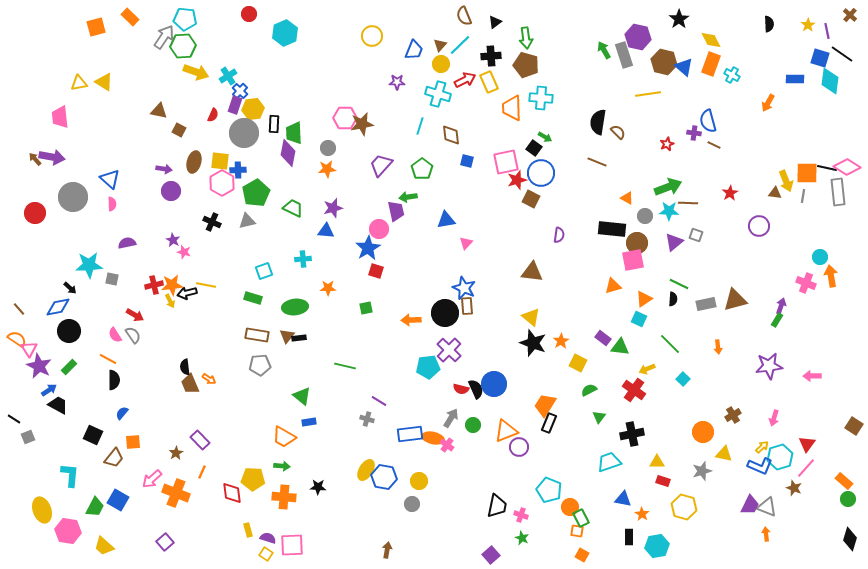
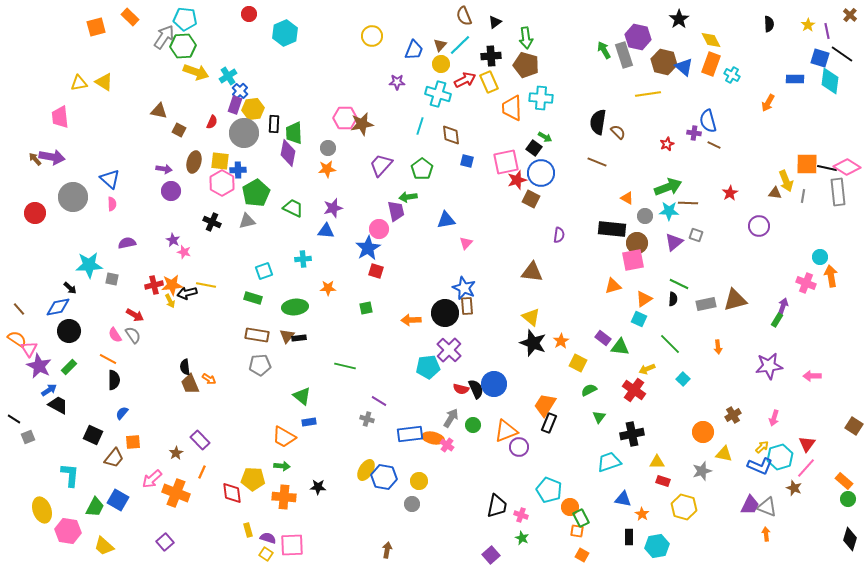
red semicircle at (213, 115): moved 1 px left, 7 px down
orange square at (807, 173): moved 9 px up
purple arrow at (781, 306): moved 2 px right
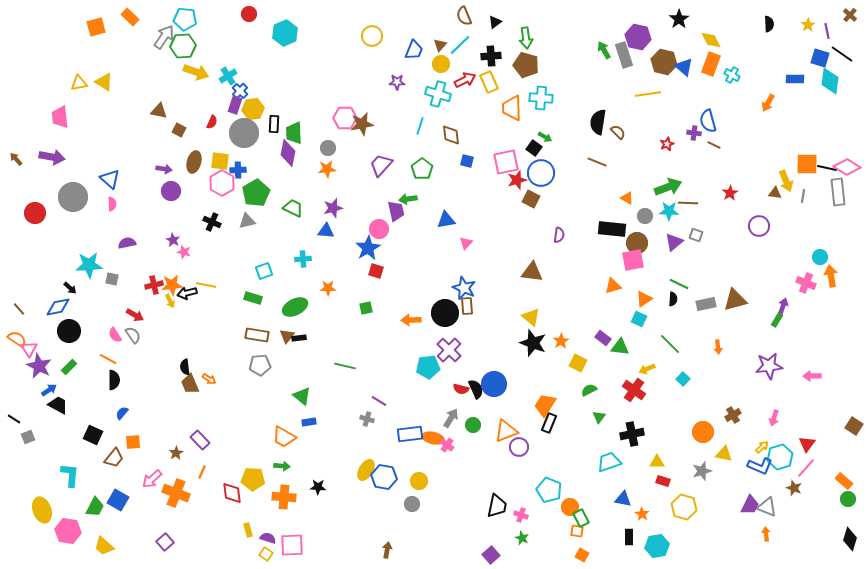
brown arrow at (35, 159): moved 19 px left
green arrow at (408, 197): moved 2 px down
green ellipse at (295, 307): rotated 20 degrees counterclockwise
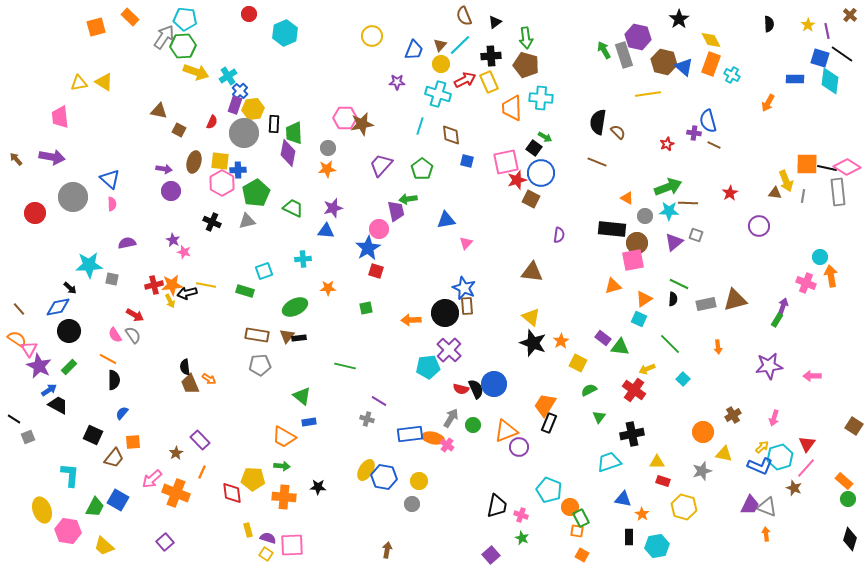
green rectangle at (253, 298): moved 8 px left, 7 px up
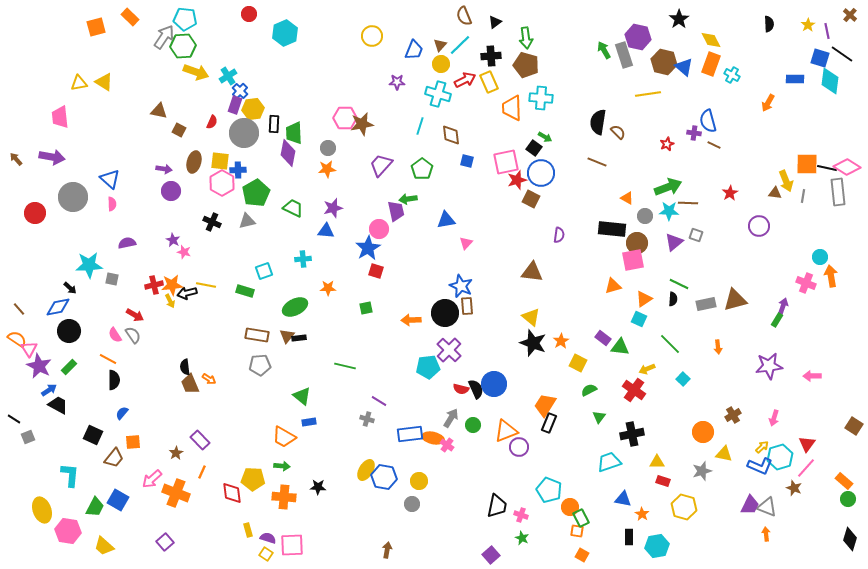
blue star at (464, 288): moved 3 px left, 2 px up
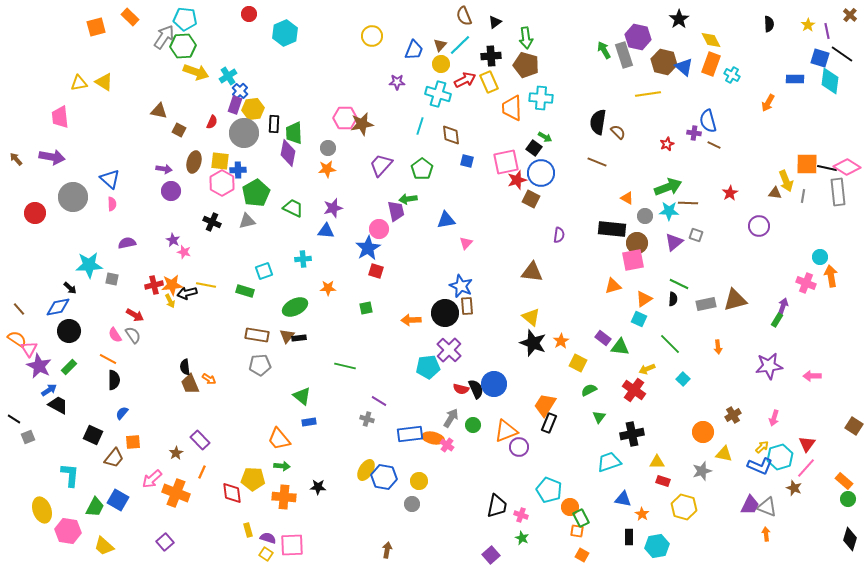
orange trapezoid at (284, 437): moved 5 px left, 2 px down; rotated 20 degrees clockwise
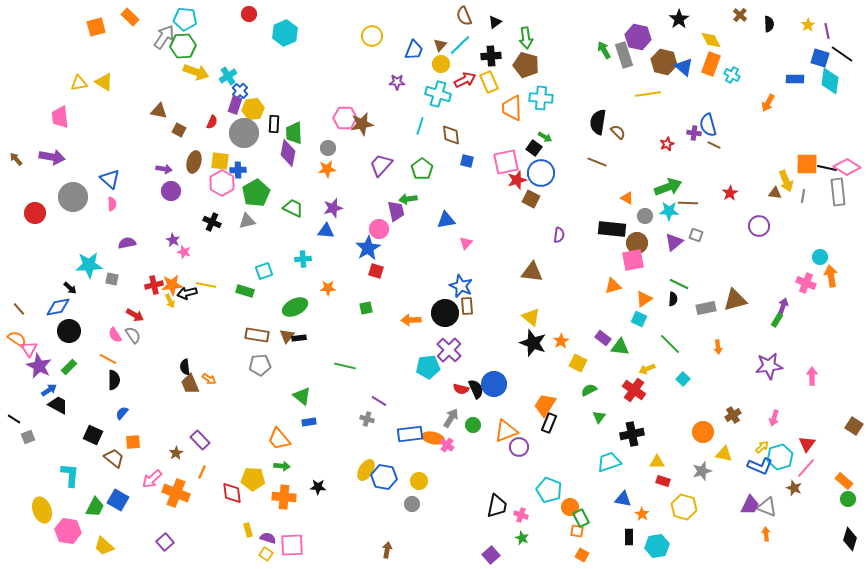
brown cross at (850, 15): moved 110 px left
blue semicircle at (708, 121): moved 4 px down
gray rectangle at (706, 304): moved 4 px down
pink arrow at (812, 376): rotated 90 degrees clockwise
brown trapezoid at (114, 458): rotated 90 degrees counterclockwise
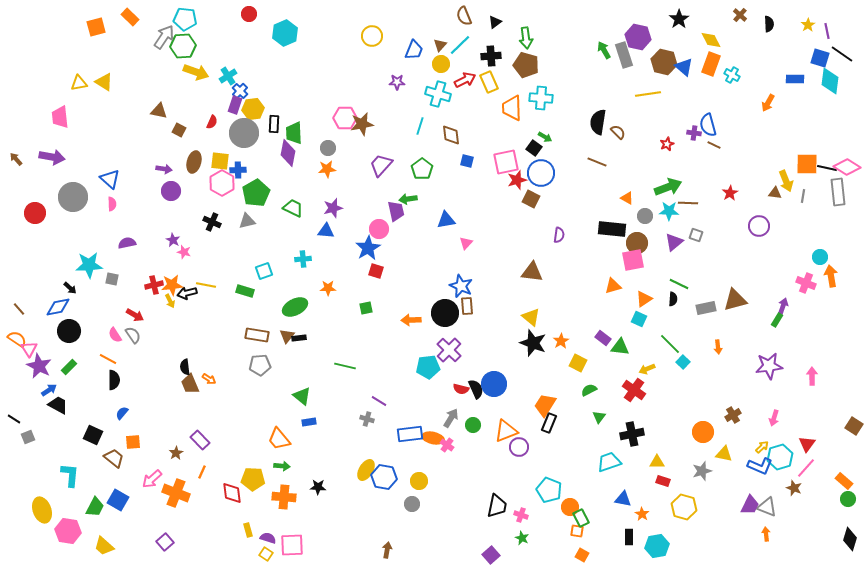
cyan square at (683, 379): moved 17 px up
